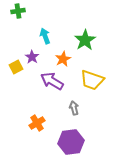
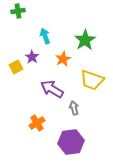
purple arrow: moved 8 px down
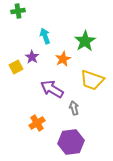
green star: moved 1 px down
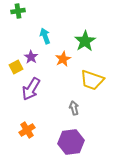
purple star: moved 1 px left
purple arrow: moved 21 px left; rotated 90 degrees counterclockwise
orange cross: moved 10 px left, 7 px down
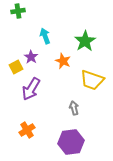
orange star: moved 2 px down; rotated 21 degrees counterclockwise
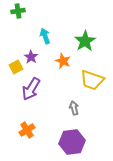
purple hexagon: moved 1 px right
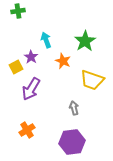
cyan arrow: moved 1 px right, 4 px down
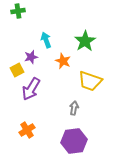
purple star: rotated 24 degrees clockwise
yellow square: moved 1 px right, 3 px down
yellow trapezoid: moved 2 px left, 1 px down
gray arrow: rotated 24 degrees clockwise
purple hexagon: moved 2 px right, 1 px up
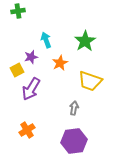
orange star: moved 3 px left, 2 px down; rotated 21 degrees clockwise
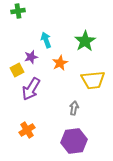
yellow trapezoid: moved 3 px right, 1 px up; rotated 25 degrees counterclockwise
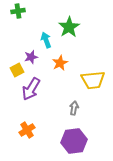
green star: moved 16 px left, 14 px up
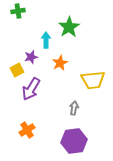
cyan arrow: rotated 21 degrees clockwise
